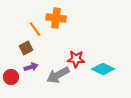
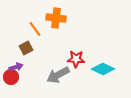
purple arrow: moved 15 px left
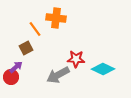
purple arrow: rotated 24 degrees counterclockwise
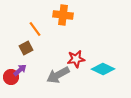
orange cross: moved 7 px right, 3 px up
red star: rotated 12 degrees counterclockwise
purple arrow: moved 4 px right, 3 px down
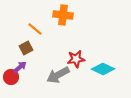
orange line: rotated 14 degrees counterclockwise
purple arrow: moved 3 px up
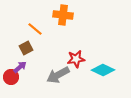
cyan diamond: moved 1 px down
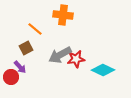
purple arrow: rotated 88 degrees clockwise
gray arrow: moved 2 px right, 20 px up
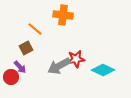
gray arrow: moved 1 px left, 11 px down
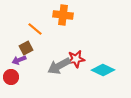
purple arrow: moved 1 px left, 7 px up; rotated 112 degrees clockwise
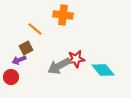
cyan diamond: rotated 25 degrees clockwise
